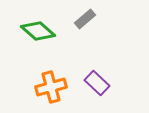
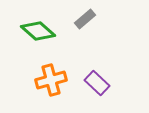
orange cross: moved 7 px up
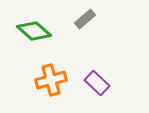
green diamond: moved 4 px left
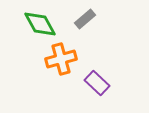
green diamond: moved 6 px right, 7 px up; rotated 20 degrees clockwise
orange cross: moved 10 px right, 21 px up
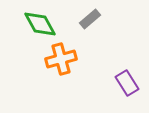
gray rectangle: moved 5 px right
purple rectangle: moved 30 px right; rotated 15 degrees clockwise
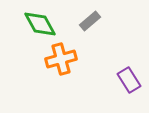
gray rectangle: moved 2 px down
purple rectangle: moved 2 px right, 3 px up
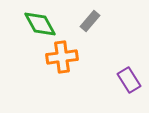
gray rectangle: rotated 10 degrees counterclockwise
orange cross: moved 1 px right, 2 px up; rotated 8 degrees clockwise
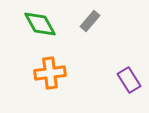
orange cross: moved 12 px left, 16 px down
